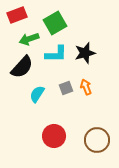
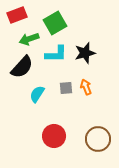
gray square: rotated 16 degrees clockwise
brown circle: moved 1 px right, 1 px up
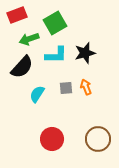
cyan L-shape: moved 1 px down
red circle: moved 2 px left, 3 px down
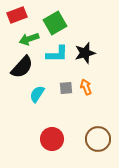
cyan L-shape: moved 1 px right, 1 px up
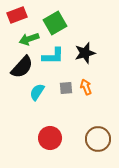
cyan L-shape: moved 4 px left, 2 px down
cyan semicircle: moved 2 px up
red circle: moved 2 px left, 1 px up
